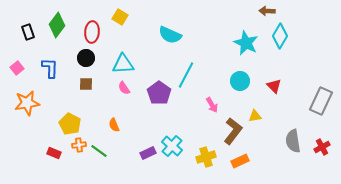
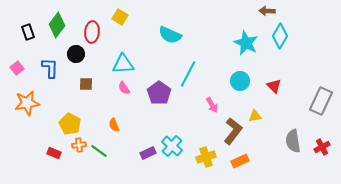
black circle: moved 10 px left, 4 px up
cyan line: moved 2 px right, 1 px up
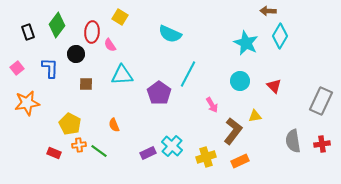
brown arrow: moved 1 px right
cyan semicircle: moved 1 px up
cyan triangle: moved 1 px left, 11 px down
pink semicircle: moved 14 px left, 43 px up
red cross: moved 3 px up; rotated 21 degrees clockwise
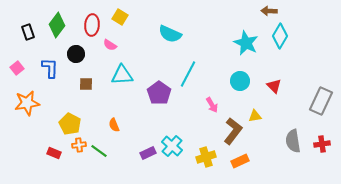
brown arrow: moved 1 px right
red ellipse: moved 7 px up
pink semicircle: rotated 24 degrees counterclockwise
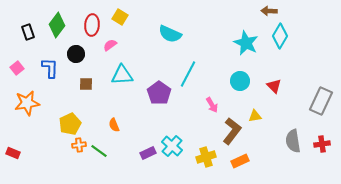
pink semicircle: rotated 112 degrees clockwise
yellow pentagon: rotated 20 degrees clockwise
brown L-shape: moved 1 px left
red rectangle: moved 41 px left
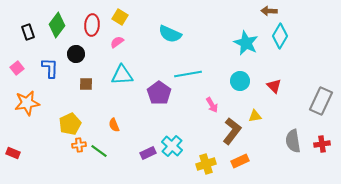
pink semicircle: moved 7 px right, 3 px up
cyan line: rotated 52 degrees clockwise
yellow cross: moved 7 px down
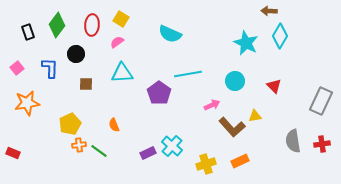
yellow square: moved 1 px right, 2 px down
cyan triangle: moved 2 px up
cyan circle: moved 5 px left
pink arrow: rotated 84 degrees counterclockwise
brown L-shape: moved 4 px up; rotated 100 degrees clockwise
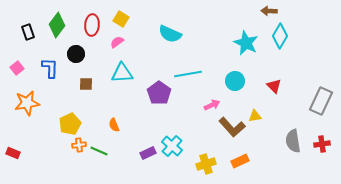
green line: rotated 12 degrees counterclockwise
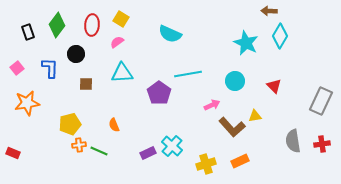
yellow pentagon: rotated 10 degrees clockwise
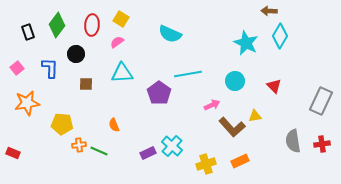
yellow pentagon: moved 8 px left; rotated 20 degrees clockwise
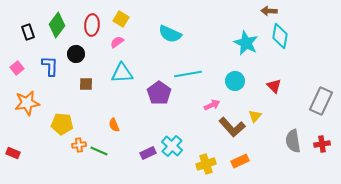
cyan diamond: rotated 20 degrees counterclockwise
blue L-shape: moved 2 px up
yellow triangle: rotated 40 degrees counterclockwise
